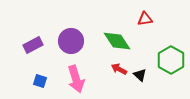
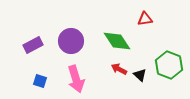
green hexagon: moved 2 px left, 5 px down; rotated 8 degrees counterclockwise
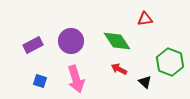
green hexagon: moved 1 px right, 3 px up
black triangle: moved 5 px right, 7 px down
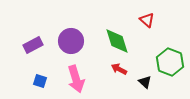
red triangle: moved 2 px right, 1 px down; rotated 49 degrees clockwise
green diamond: rotated 16 degrees clockwise
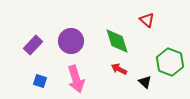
purple rectangle: rotated 18 degrees counterclockwise
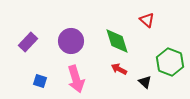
purple rectangle: moved 5 px left, 3 px up
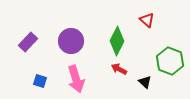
green diamond: rotated 44 degrees clockwise
green hexagon: moved 1 px up
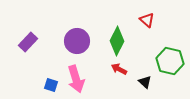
purple circle: moved 6 px right
green hexagon: rotated 8 degrees counterclockwise
blue square: moved 11 px right, 4 px down
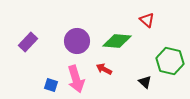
green diamond: rotated 68 degrees clockwise
red arrow: moved 15 px left
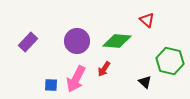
red arrow: rotated 84 degrees counterclockwise
pink arrow: rotated 44 degrees clockwise
blue square: rotated 16 degrees counterclockwise
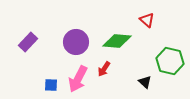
purple circle: moved 1 px left, 1 px down
pink arrow: moved 2 px right
